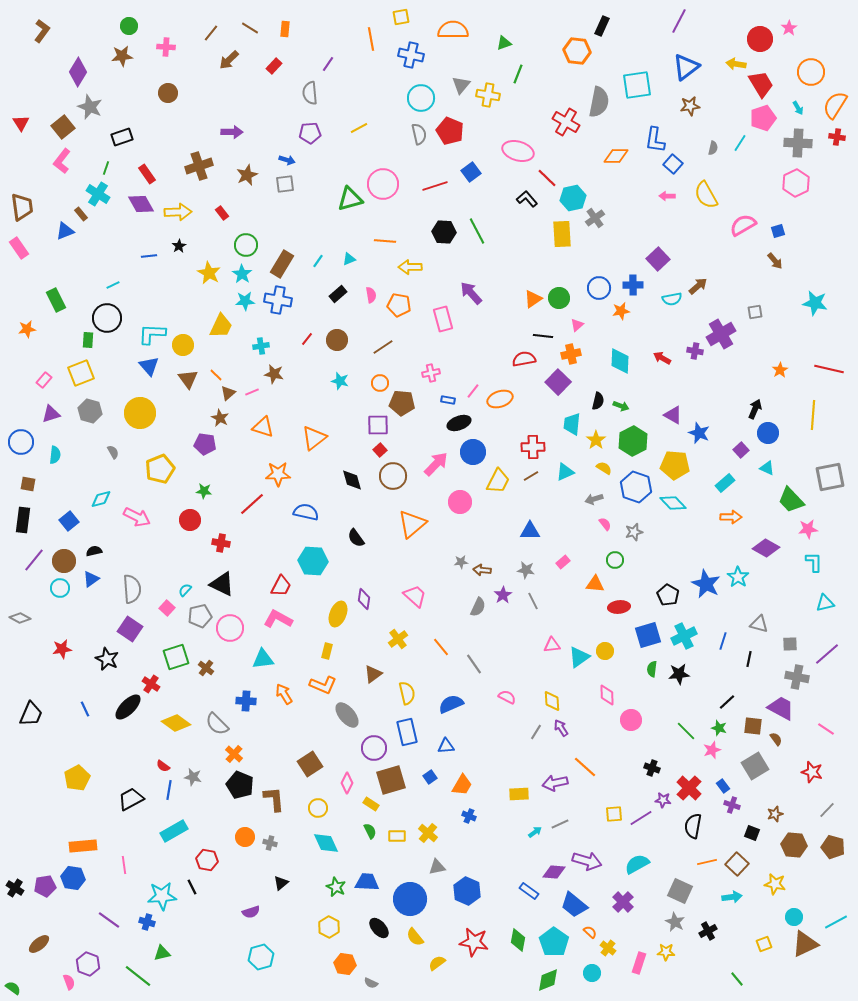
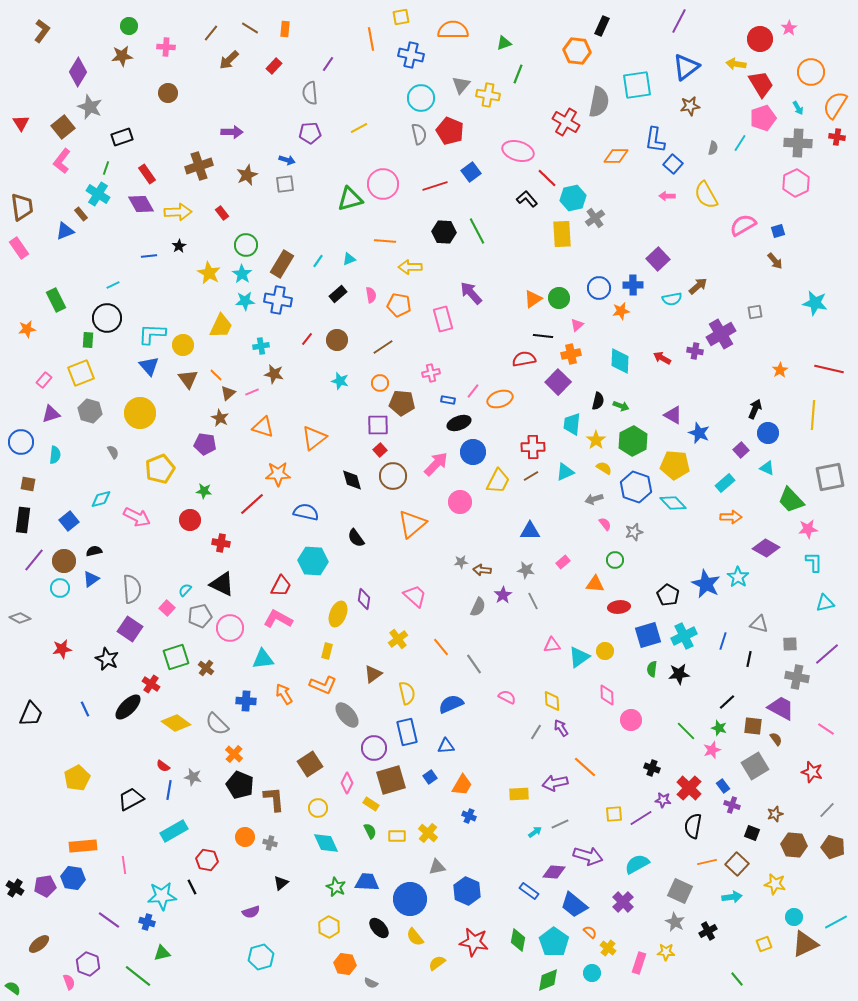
purple arrow at (587, 861): moved 1 px right, 5 px up
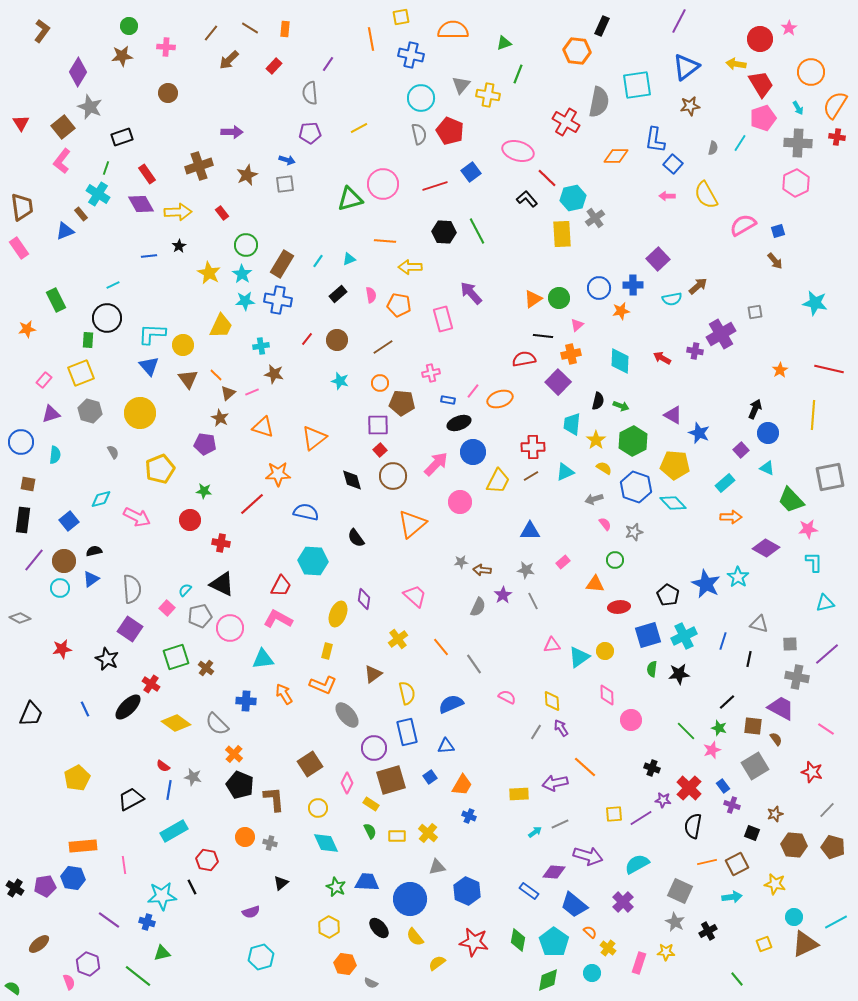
brown square at (737, 864): rotated 20 degrees clockwise
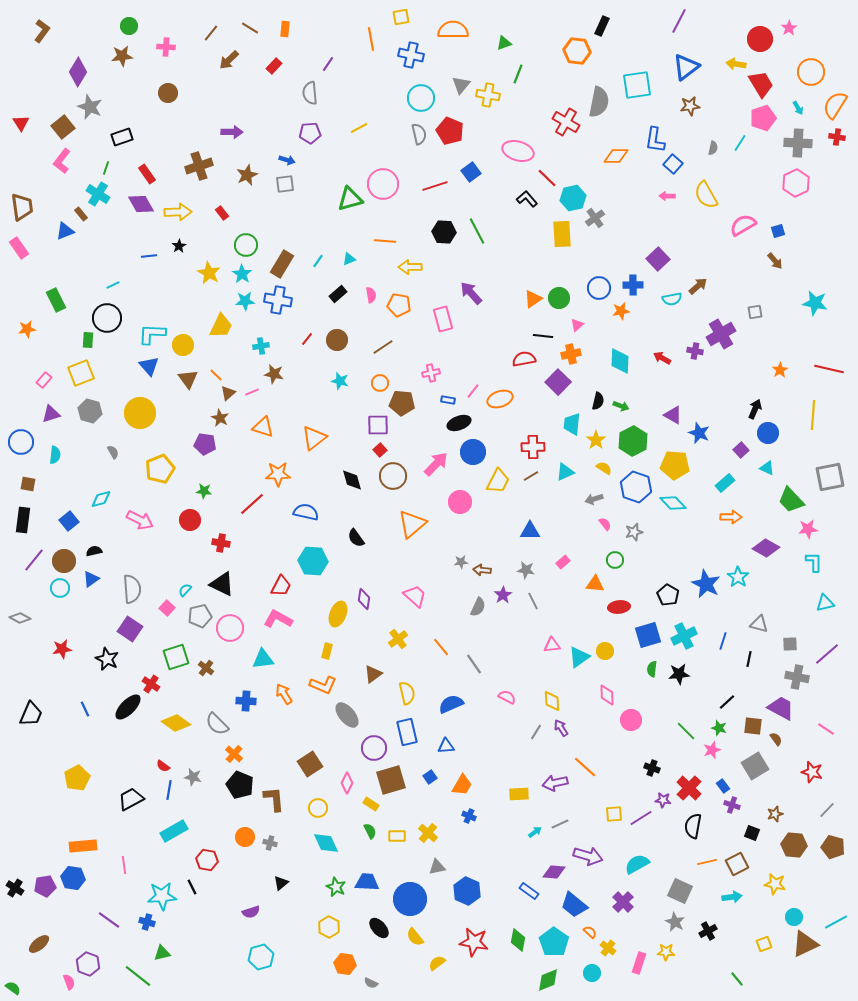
pink arrow at (137, 517): moved 3 px right, 3 px down
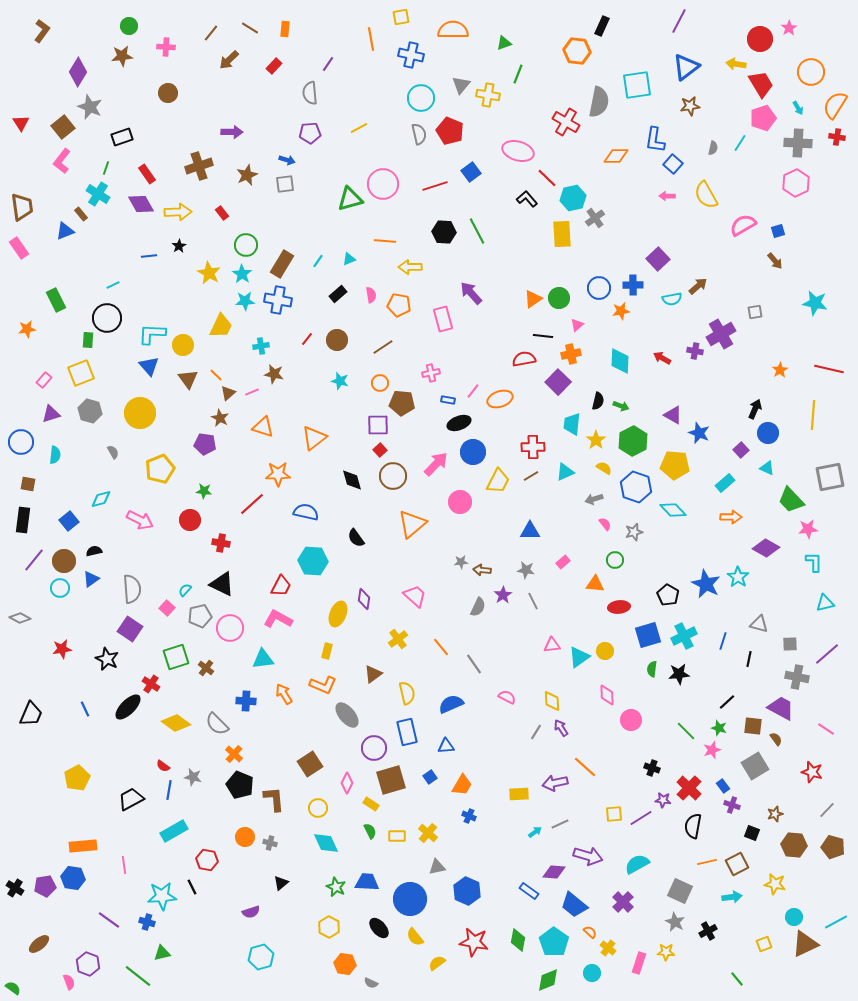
cyan diamond at (673, 503): moved 7 px down
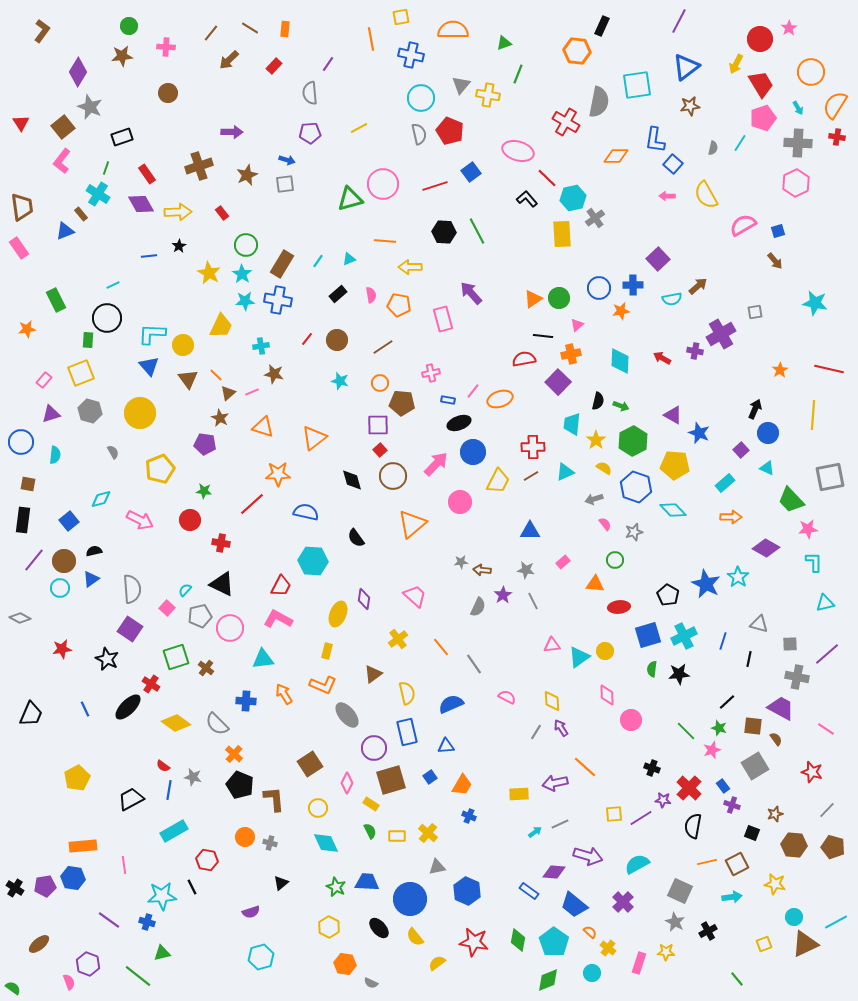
yellow arrow at (736, 64): rotated 72 degrees counterclockwise
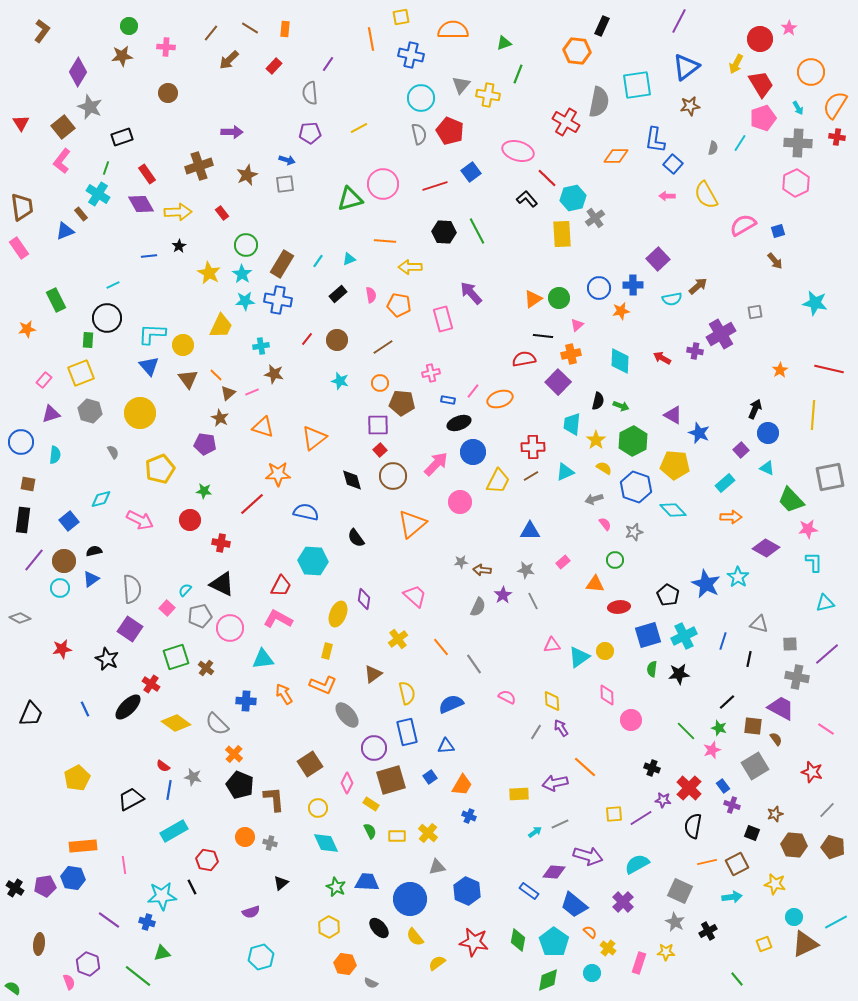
brown ellipse at (39, 944): rotated 45 degrees counterclockwise
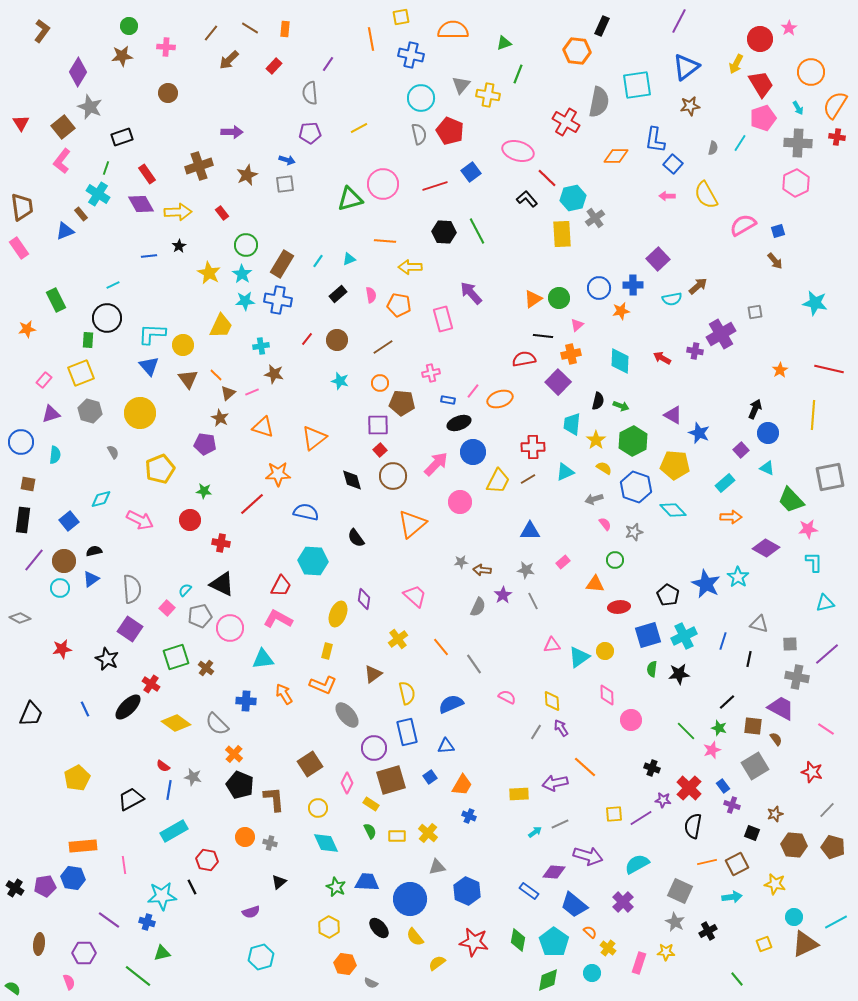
brown line at (531, 476): moved 3 px left, 3 px down
black triangle at (281, 883): moved 2 px left, 1 px up
purple hexagon at (88, 964): moved 4 px left, 11 px up; rotated 20 degrees counterclockwise
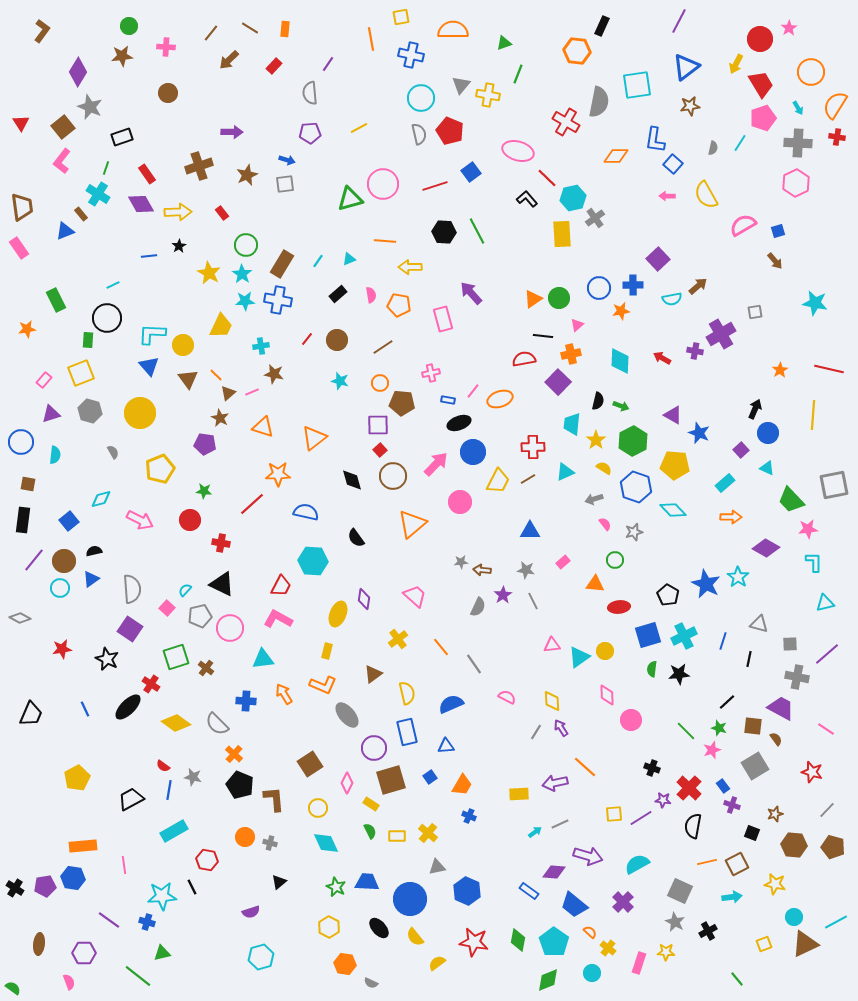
gray square at (830, 477): moved 4 px right, 8 px down
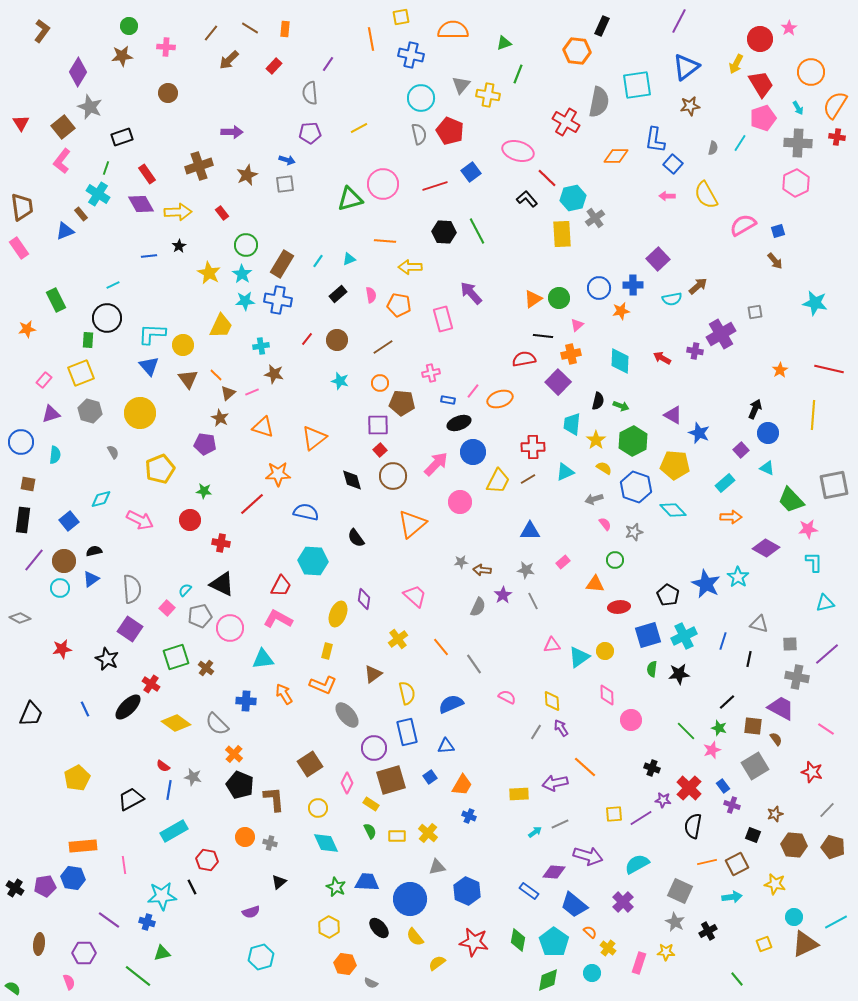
black square at (752, 833): moved 1 px right, 2 px down
